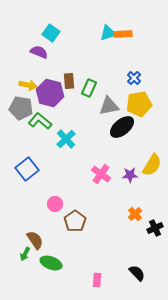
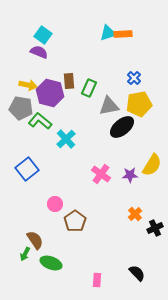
cyan square: moved 8 px left, 2 px down
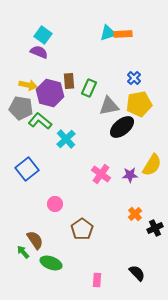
brown pentagon: moved 7 px right, 8 px down
green arrow: moved 2 px left, 2 px up; rotated 112 degrees clockwise
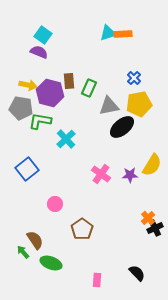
green L-shape: rotated 30 degrees counterclockwise
orange cross: moved 13 px right, 4 px down
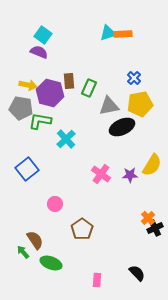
yellow pentagon: moved 1 px right
black ellipse: rotated 15 degrees clockwise
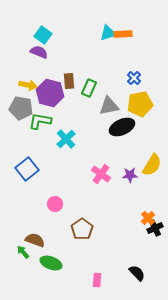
brown semicircle: rotated 36 degrees counterclockwise
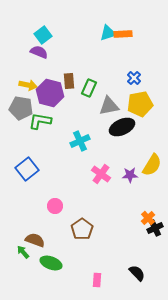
cyan square: rotated 18 degrees clockwise
cyan cross: moved 14 px right, 2 px down; rotated 18 degrees clockwise
pink circle: moved 2 px down
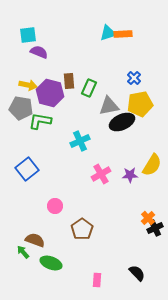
cyan square: moved 15 px left; rotated 30 degrees clockwise
black ellipse: moved 5 px up
pink cross: rotated 24 degrees clockwise
